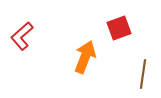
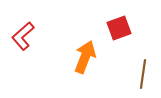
red L-shape: moved 1 px right
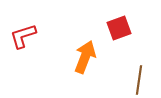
red L-shape: rotated 24 degrees clockwise
brown line: moved 4 px left, 6 px down
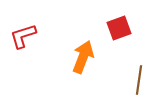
orange arrow: moved 2 px left
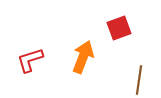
red L-shape: moved 7 px right, 24 px down
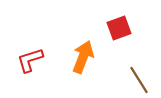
brown line: rotated 40 degrees counterclockwise
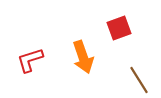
orange arrow: rotated 140 degrees clockwise
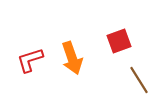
red square: moved 13 px down
orange arrow: moved 11 px left, 1 px down
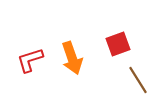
red square: moved 1 px left, 3 px down
brown line: moved 1 px left
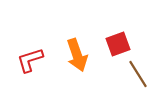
orange arrow: moved 5 px right, 3 px up
brown line: moved 6 px up
